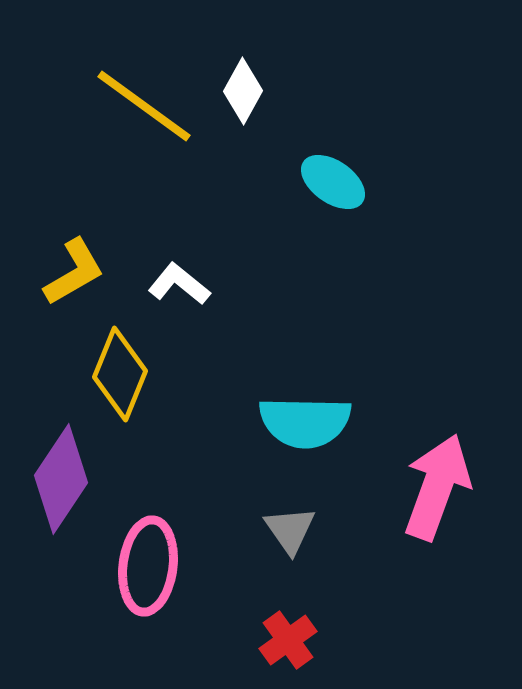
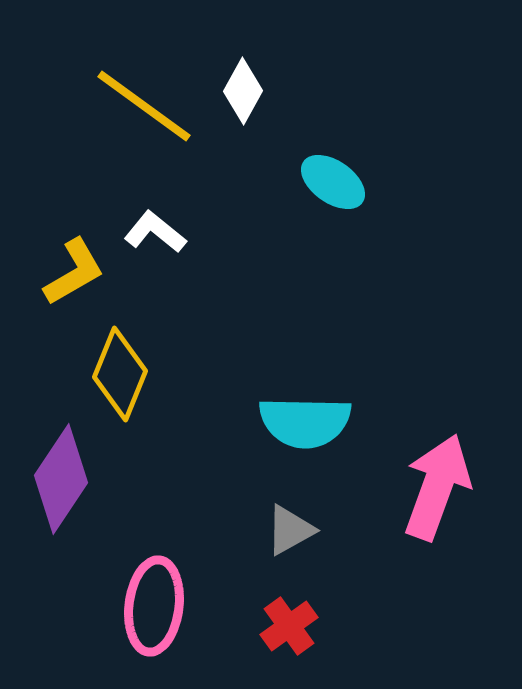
white L-shape: moved 24 px left, 52 px up
gray triangle: rotated 36 degrees clockwise
pink ellipse: moved 6 px right, 40 px down
red cross: moved 1 px right, 14 px up
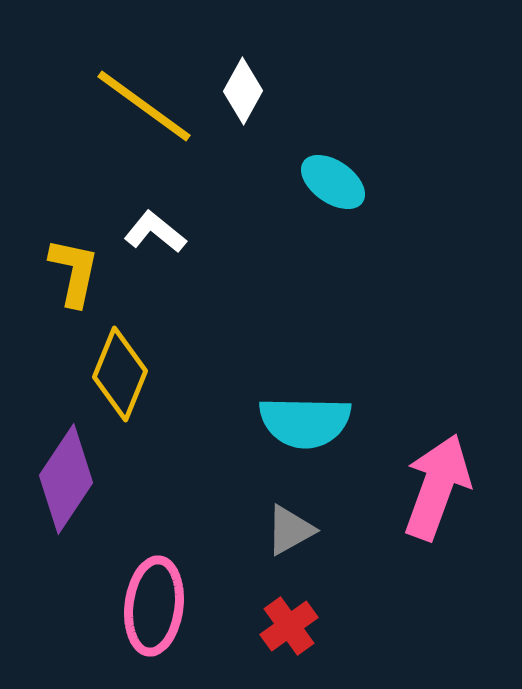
yellow L-shape: rotated 48 degrees counterclockwise
purple diamond: moved 5 px right
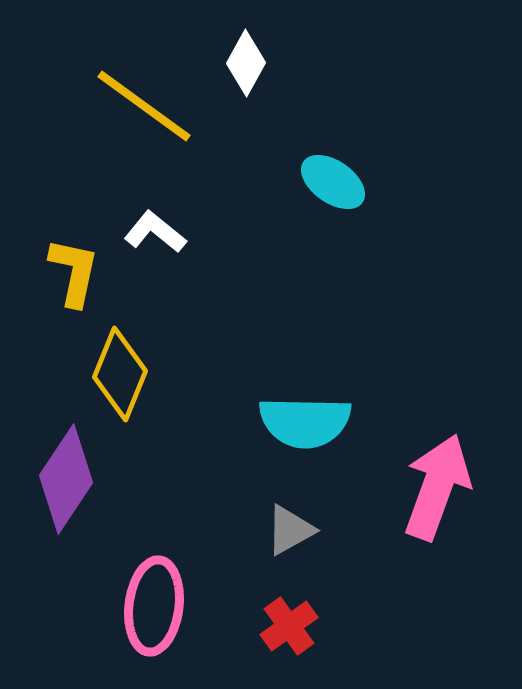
white diamond: moved 3 px right, 28 px up
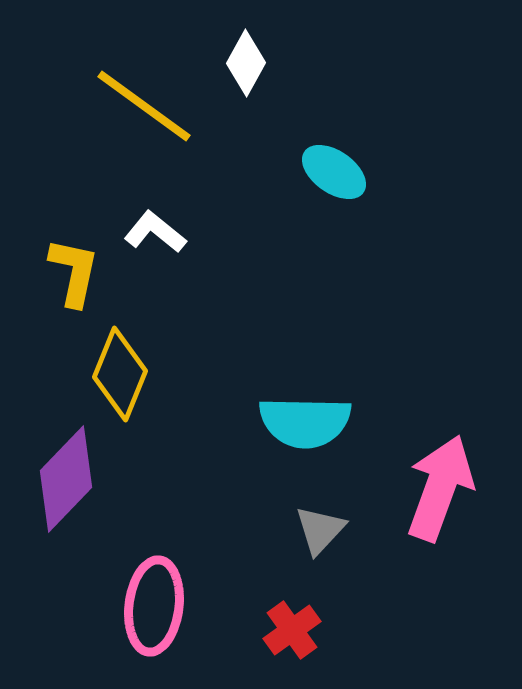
cyan ellipse: moved 1 px right, 10 px up
purple diamond: rotated 10 degrees clockwise
pink arrow: moved 3 px right, 1 px down
gray triangle: moved 30 px right; rotated 18 degrees counterclockwise
red cross: moved 3 px right, 4 px down
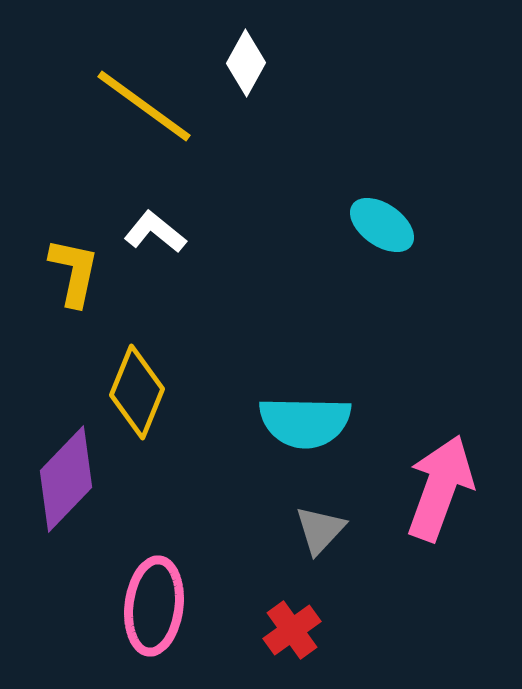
cyan ellipse: moved 48 px right, 53 px down
yellow diamond: moved 17 px right, 18 px down
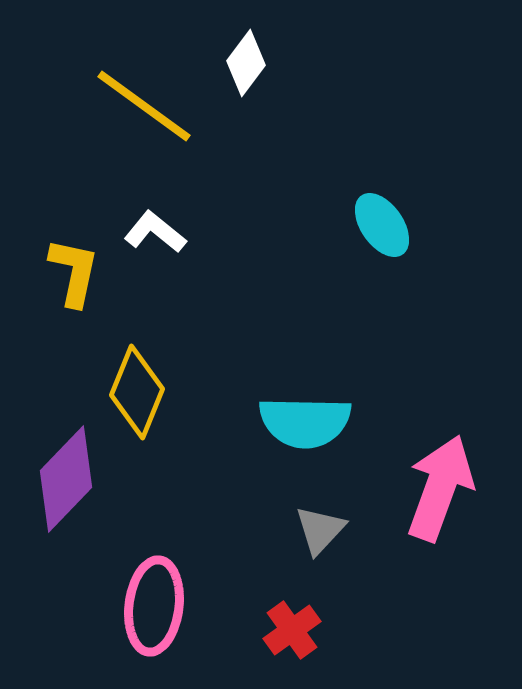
white diamond: rotated 8 degrees clockwise
cyan ellipse: rotated 20 degrees clockwise
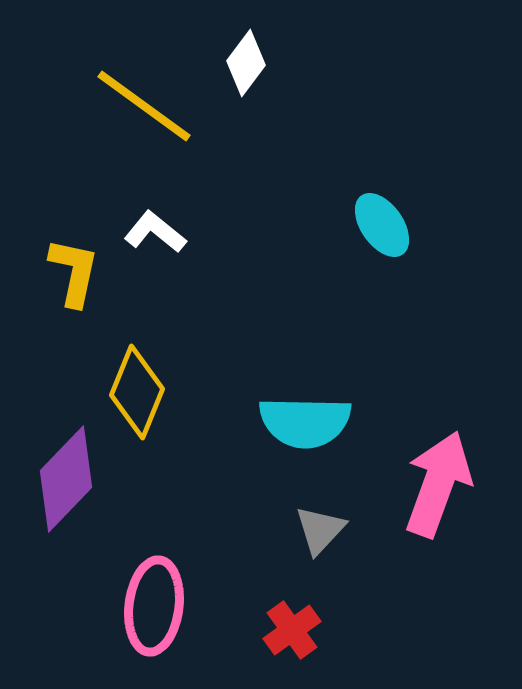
pink arrow: moved 2 px left, 4 px up
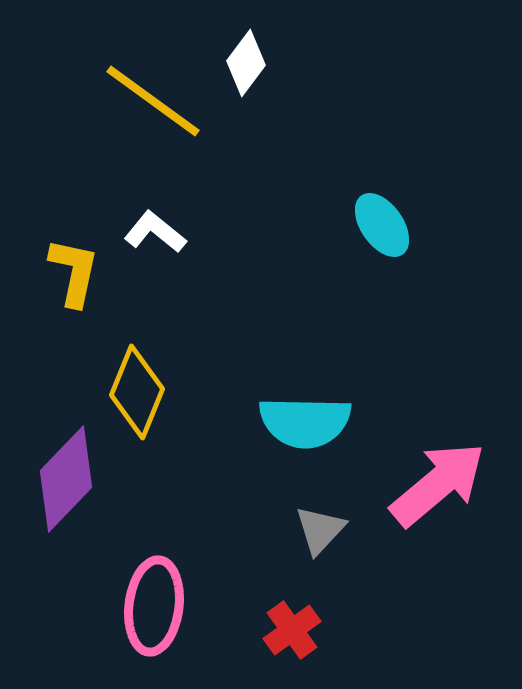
yellow line: moved 9 px right, 5 px up
pink arrow: rotated 30 degrees clockwise
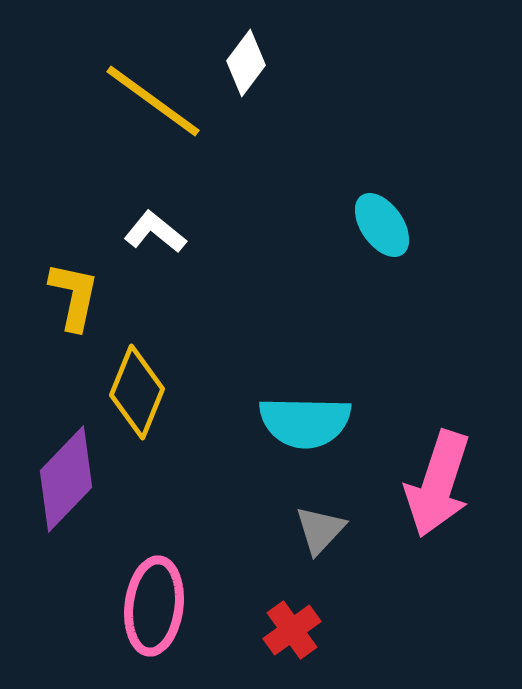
yellow L-shape: moved 24 px down
pink arrow: rotated 148 degrees clockwise
